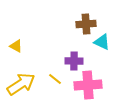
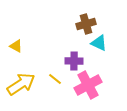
brown cross: rotated 12 degrees counterclockwise
cyan triangle: moved 3 px left, 1 px down
pink cross: rotated 24 degrees counterclockwise
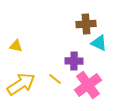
brown cross: rotated 12 degrees clockwise
yellow triangle: rotated 16 degrees counterclockwise
pink cross: rotated 8 degrees counterclockwise
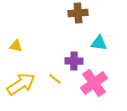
brown cross: moved 8 px left, 11 px up
cyan triangle: rotated 18 degrees counterclockwise
pink cross: moved 6 px right, 2 px up
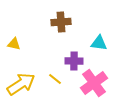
brown cross: moved 17 px left, 9 px down
yellow triangle: moved 2 px left, 2 px up
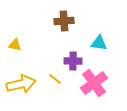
brown cross: moved 3 px right, 1 px up
yellow triangle: moved 1 px right, 1 px down
purple cross: moved 1 px left
yellow arrow: rotated 20 degrees clockwise
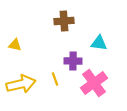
yellow line: rotated 32 degrees clockwise
